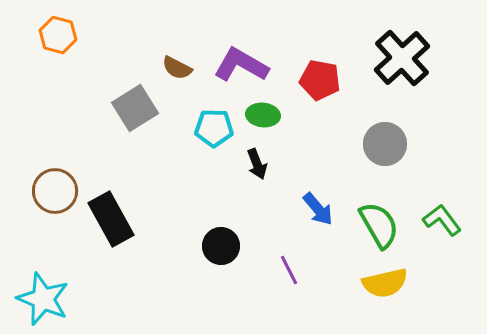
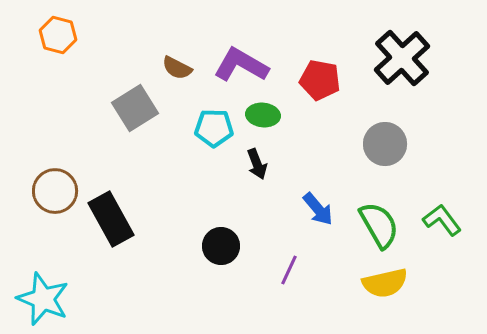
purple line: rotated 52 degrees clockwise
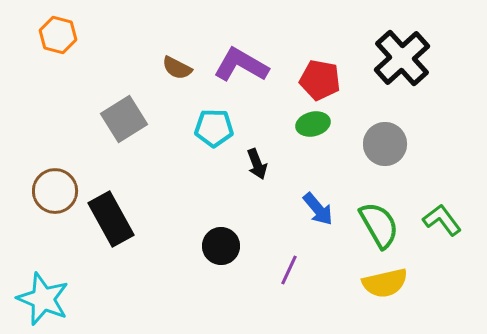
gray square: moved 11 px left, 11 px down
green ellipse: moved 50 px right, 9 px down; rotated 20 degrees counterclockwise
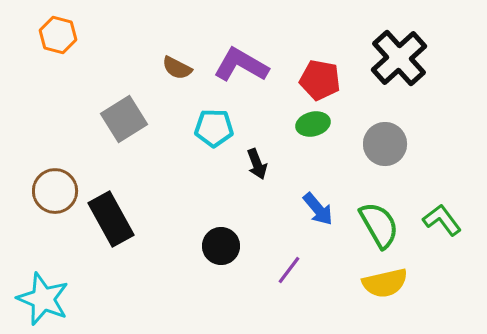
black cross: moved 3 px left
purple line: rotated 12 degrees clockwise
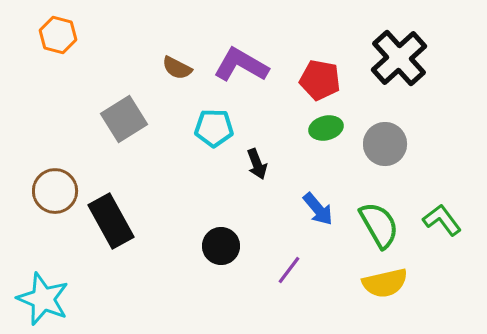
green ellipse: moved 13 px right, 4 px down
black rectangle: moved 2 px down
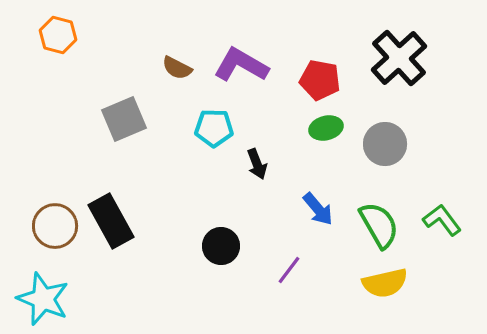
gray square: rotated 9 degrees clockwise
brown circle: moved 35 px down
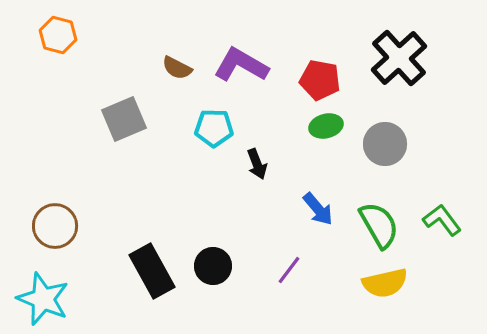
green ellipse: moved 2 px up
black rectangle: moved 41 px right, 50 px down
black circle: moved 8 px left, 20 px down
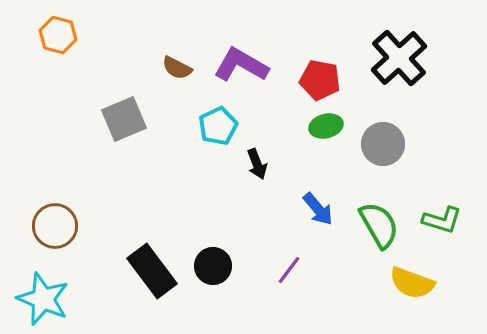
cyan pentagon: moved 4 px right, 2 px up; rotated 27 degrees counterclockwise
gray circle: moved 2 px left
green L-shape: rotated 144 degrees clockwise
black rectangle: rotated 8 degrees counterclockwise
yellow semicircle: moved 27 px right; rotated 33 degrees clockwise
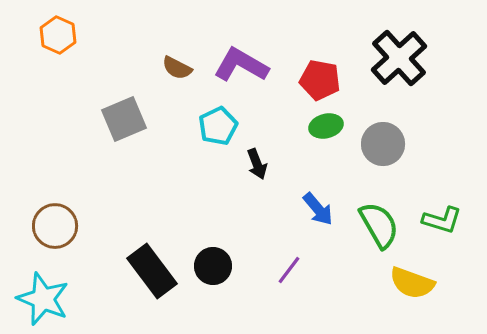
orange hexagon: rotated 9 degrees clockwise
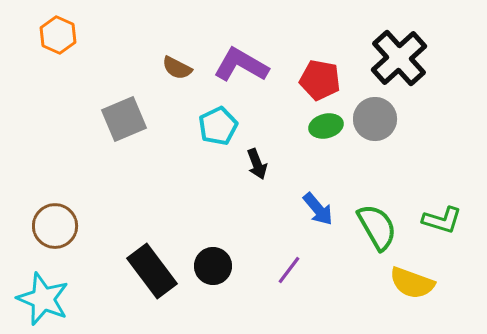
gray circle: moved 8 px left, 25 px up
green semicircle: moved 2 px left, 2 px down
